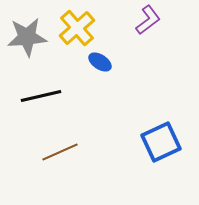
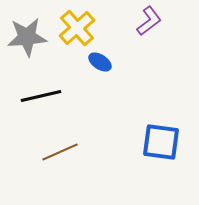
purple L-shape: moved 1 px right, 1 px down
blue square: rotated 33 degrees clockwise
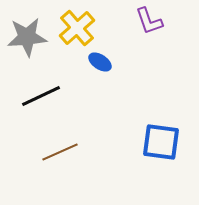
purple L-shape: rotated 108 degrees clockwise
black line: rotated 12 degrees counterclockwise
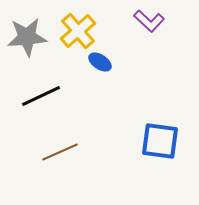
purple L-shape: rotated 28 degrees counterclockwise
yellow cross: moved 1 px right, 3 px down
blue square: moved 1 px left, 1 px up
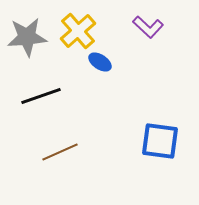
purple L-shape: moved 1 px left, 6 px down
black line: rotated 6 degrees clockwise
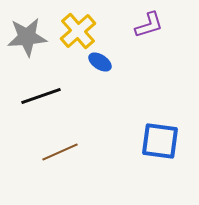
purple L-shape: moved 1 px right, 2 px up; rotated 60 degrees counterclockwise
